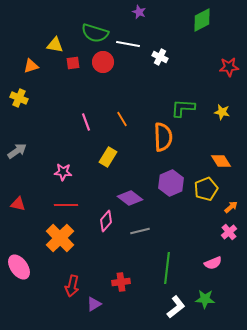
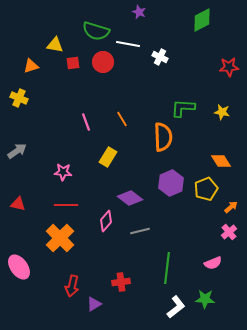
green semicircle: moved 1 px right, 2 px up
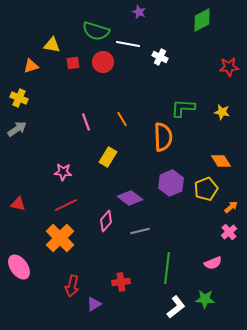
yellow triangle: moved 3 px left
gray arrow: moved 22 px up
red line: rotated 25 degrees counterclockwise
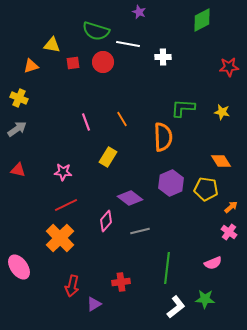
white cross: moved 3 px right; rotated 28 degrees counterclockwise
yellow pentagon: rotated 30 degrees clockwise
red triangle: moved 34 px up
pink cross: rotated 14 degrees counterclockwise
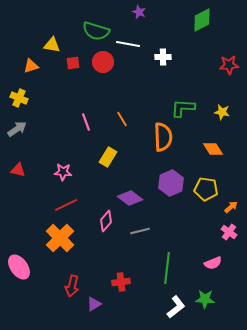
red star: moved 2 px up
orange diamond: moved 8 px left, 12 px up
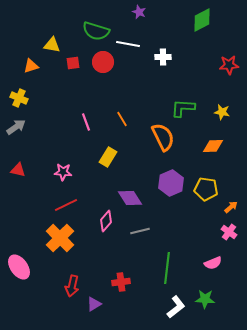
gray arrow: moved 1 px left, 2 px up
orange semicircle: rotated 24 degrees counterclockwise
orange diamond: moved 3 px up; rotated 60 degrees counterclockwise
purple diamond: rotated 20 degrees clockwise
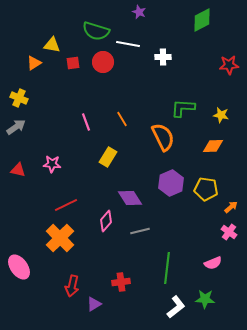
orange triangle: moved 3 px right, 3 px up; rotated 14 degrees counterclockwise
yellow star: moved 1 px left, 3 px down
pink star: moved 11 px left, 8 px up
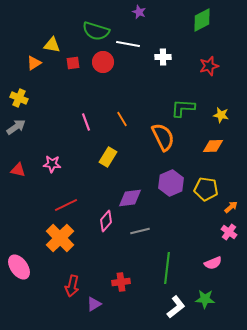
red star: moved 20 px left, 1 px down; rotated 12 degrees counterclockwise
purple diamond: rotated 65 degrees counterclockwise
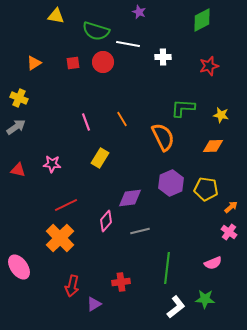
yellow triangle: moved 4 px right, 29 px up
yellow rectangle: moved 8 px left, 1 px down
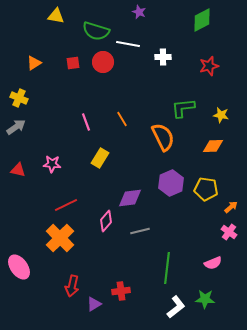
green L-shape: rotated 10 degrees counterclockwise
red cross: moved 9 px down
